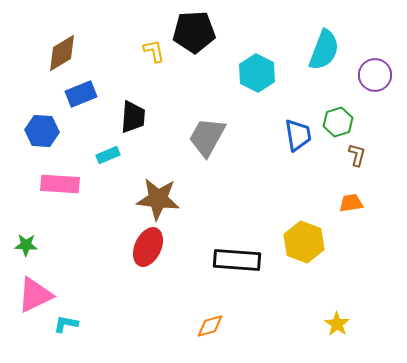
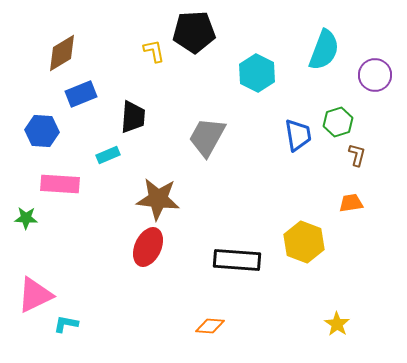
green star: moved 27 px up
orange diamond: rotated 20 degrees clockwise
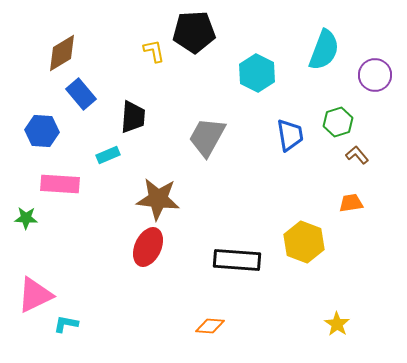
blue rectangle: rotated 72 degrees clockwise
blue trapezoid: moved 8 px left
brown L-shape: rotated 55 degrees counterclockwise
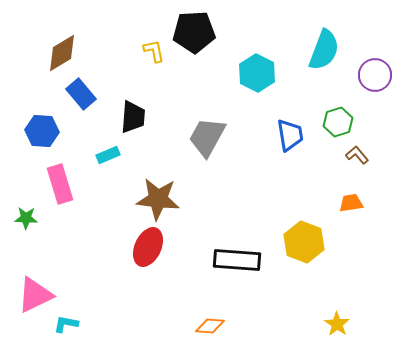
pink rectangle: rotated 69 degrees clockwise
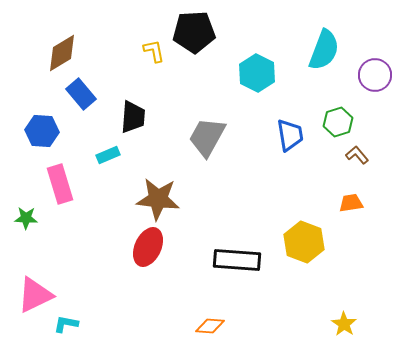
yellow star: moved 7 px right
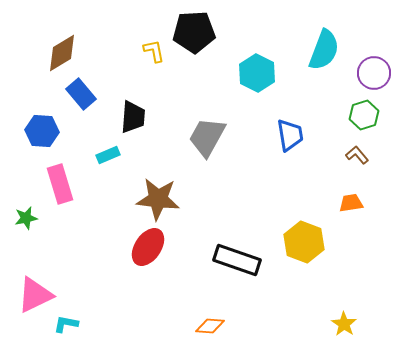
purple circle: moved 1 px left, 2 px up
green hexagon: moved 26 px right, 7 px up
green star: rotated 15 degrees counterclockwise
red ellipse: rotated 9 degrees clockwise
black rectangle: rotated 15 degrees clockwise
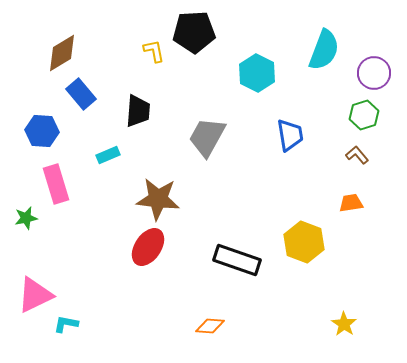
black trapezoid: moved 5 px right, 6 px up
pink rectangle: moved 4 px left
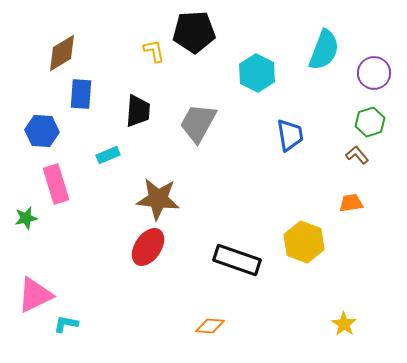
blue rectangle: rotated 44 degrees clockwise
green hexagon: moved 6 px right, 7 px down
gray trapezoid: moved 9 px left, 14 px up
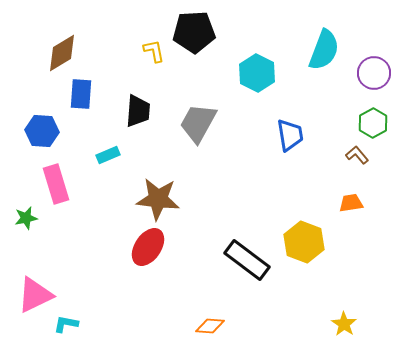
green hexagon: moved 3 px right, 1 px down; rotated 12 degrees counterclockwise
black rectangle: moved 10 px right; rotated 18 degrees clockwise
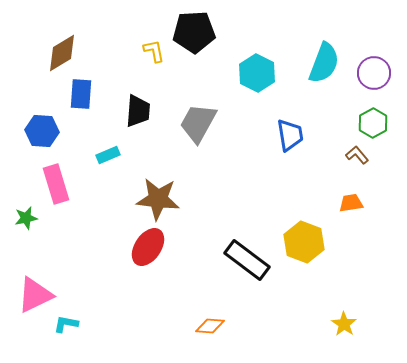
cyan semicircle: moved 13 px down
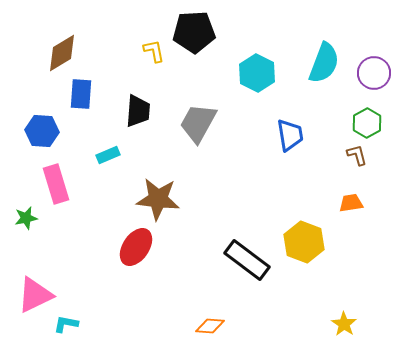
green hexagon: moved 6 px left
brown L-shape: rotated 25 degrees clockwise
red ellipse: moved 12 px left
